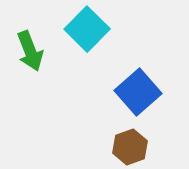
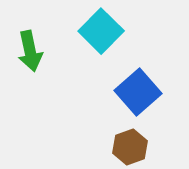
cyan square: moved 14 px right, 2 px down
green arrow: rotated 9 degrees clockwise
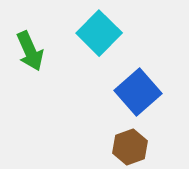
cyan square: moved 2 px left, 2 px down
green arrow: rotated 12 degrees counterclockwise
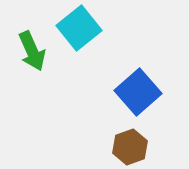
cyan square: moved 20 px left, 5 px up; rotated 6 degrees clockwise
green arrow: moved 2 px right
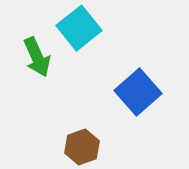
green arrow: moved 5 px right, 6 px down
brown hexagon: moved 48 px left
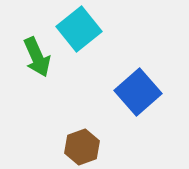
cyan square: moved 1 px down
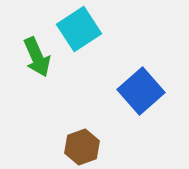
cyan square: rotated 6 degrees clockwise
blue square: moved 3 px right, 1 px up
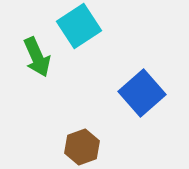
cyan square: moved 3 px up
blue square: moved 1 px right, 2 px down
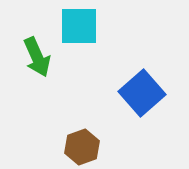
cyan square: rotated 33 degrees clockwise
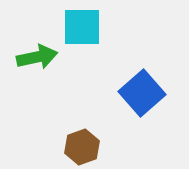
cyan square: moved 3 px right, 1 px down
green arrow: rotated 78 degrees counterclockwise
